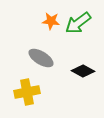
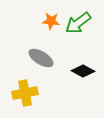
yellow cross: moved 2 px left, 1 px down
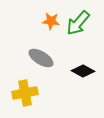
green arrow: rotated 12 degrees counterclockwise
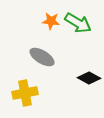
green arrow: rotated 100 degrees counterclockwise
gray ellipse: moved 1 px right, 1 px up
black diamond: moved 6 px right, 7 px down
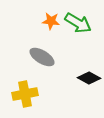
yellow cross: moved 1 px down
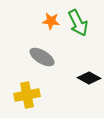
green arrow: rotated 32 degrees clockwise
yellow cross: moved 2 px right, 1 px down
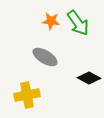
green arrow: rotated 8 degrees counterclockwise
gray ellipse: moved 3 px right
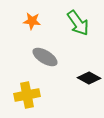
orange star: moved 19 px left
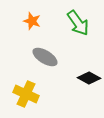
orange star: rotated 12 degrees clockwise
yellow cross: moved 1 px left, 1 px up; rotated 35 degrees clockwise
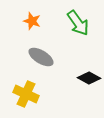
gray ellipse: moved 4 px left
